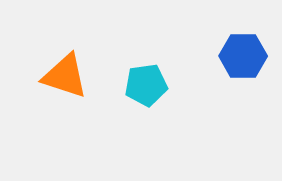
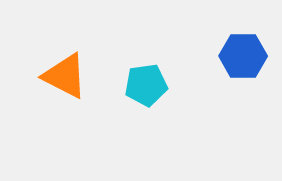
orange triangle: rotated 9 degrees clockwise
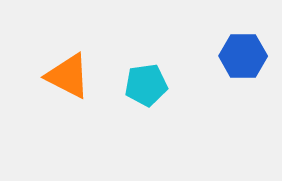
orange triangle: moved 3 px right
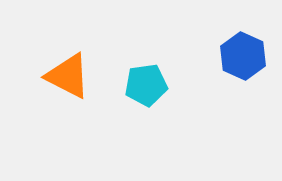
blue hexagon: rotated 24 degrees clockwise
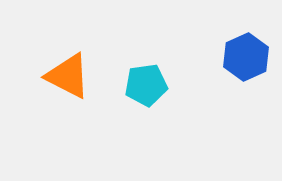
blue hexagon: moved 3 px right, 1 px down; rotated 12 degrees clockwise
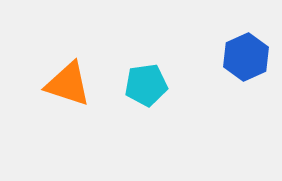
orange triangle: moved 8 px down; rotated 9 degrees counterclockwise
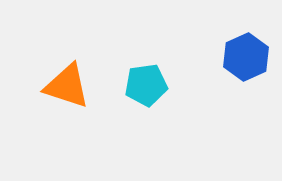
orange triangle: moved 1 px left, 2 px down
